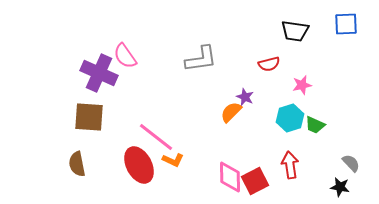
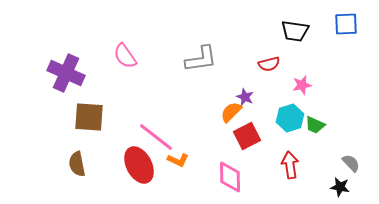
purple cross: moved 33 px left
orange L-shape: moved 5 px right
red square: moved 8 px left, 45 px up
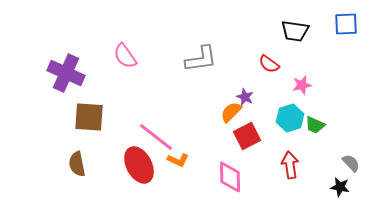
red semicircle: rotated 50 degrees clockwise
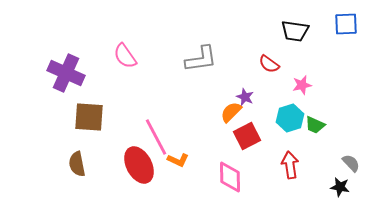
pink line: rotated 24 degrees clockwise
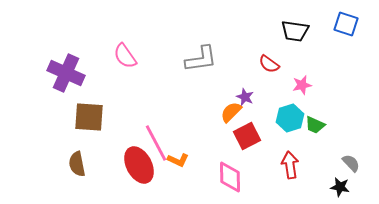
blue square: rotated 20 degrees clockwise
pink line: moved 6 px down
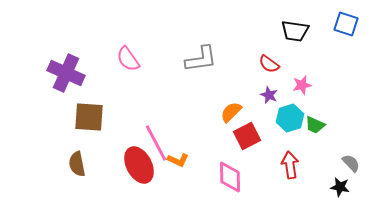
pink semicircle: moved 3 px right, 3 px down
purple star: moved 24 px right, 2 px up
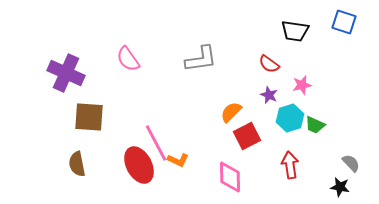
blue square: moved 2 px left, 2 px up
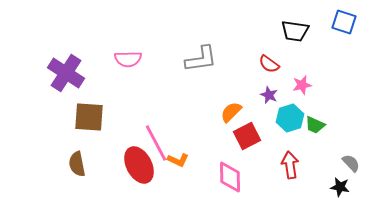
pink semicircle: rotated 56 degrees counterclockwise
purple cross: rotated 9 degrees clockwise
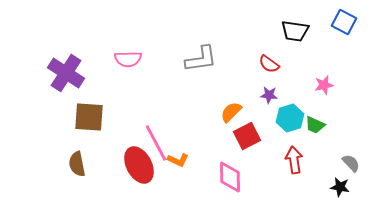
blue square: rotated 10 degrees clockwise
pink star: moved 22 px right
purple star: rotated 18 degrees counterclockwise
red arrow: moved 4 px right, 5 px up
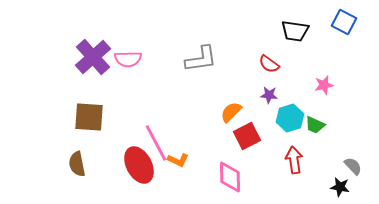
purple cross: moved 27 px right, 16 px up; rotated 15 degrees clockwise
gray semicircle: moved 2 px right, 3 px down
